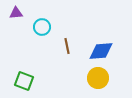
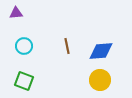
cyan circle: moved 18 px left, 19 px down
yellow circle: moved 2 px right, 2 px down
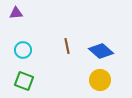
cyan circle: moved 1 px left, 4 px down
blue diamond: rotated 45 degrees clockwise
